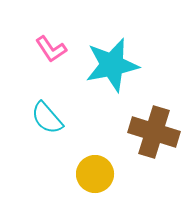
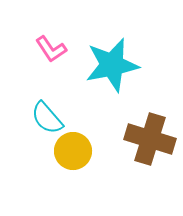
brown cross: moved 4 px left, 7 px down
yellow circle: moved 22 px left, 23 px up
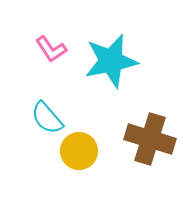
cyan star: moved 1 px left, 4 px up
yellow circle: moved 6 px right
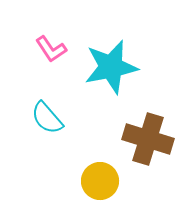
cyan star: moved 6 px down
brown cross: moved 2 px left
yellow circle: moved 21 px right, 30 px down
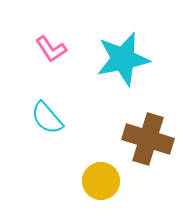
cyan star: moved 12 px right, 8 px up
yellow circle: moved 1 px right
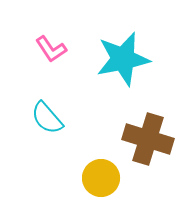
yellow circle: moved 3 px up
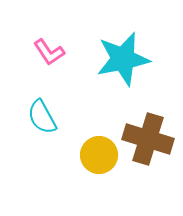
pink L-shape: moved 2 px left, 3 px down
cyan semicircle: moved 5 px left, 1 px up; rotated 12 degrees clockwise
yellow circle: moved 2 px left, 23 px up
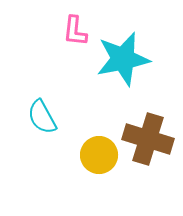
pink L-shape: moved 26 px right, 21 px up; rotated 40 degrees clockwise
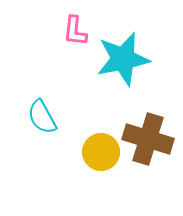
yellow circle: moved 2 px right, 3 px up
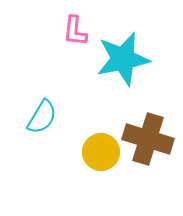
cyan semicircle: rotated 120 degrees counterclockwise
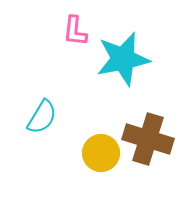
yellow circle: moved 1 px down
